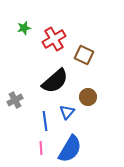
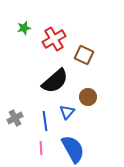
gray cross: moved 18 px down
blue semicircle: moved 3 px right; rotated 60 degrees counterclockwise
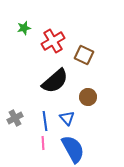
red cross: moved 1 px left, 2 px down
blue triangle: moved 6 px down; rotated 21 degrees counterclockwise
pink line: moved 2 px right, 5 px up
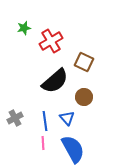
red cross: moved 2 px left
brown square: moved 7 px down
brown circle: moved 4 px left
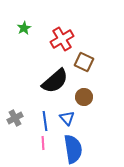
green star: rotated 16 degrees counterclockwise
red cross: moved 11 px right, 2 px up
blue semicircle: rotated 20 degrees clockwise
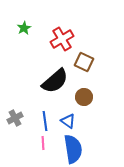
blue triangle: moved 1 px right, 3 px down; rotated 14 degrees counterclockwise
